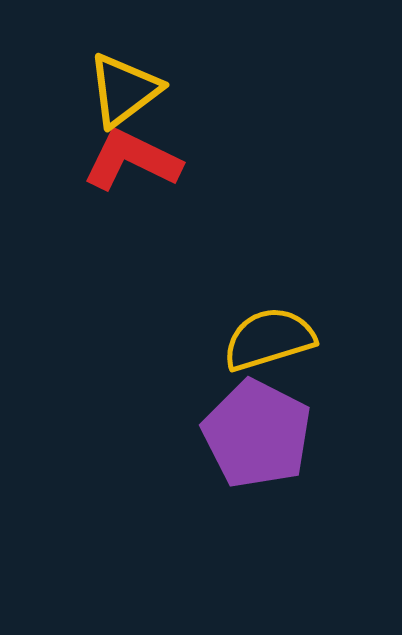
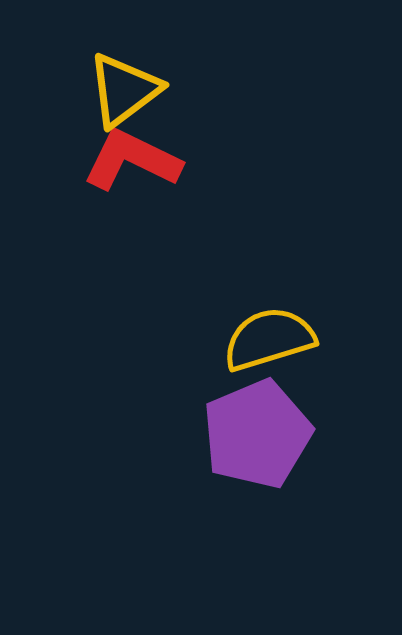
purple pentagon: rotated 22 degrees clockwise
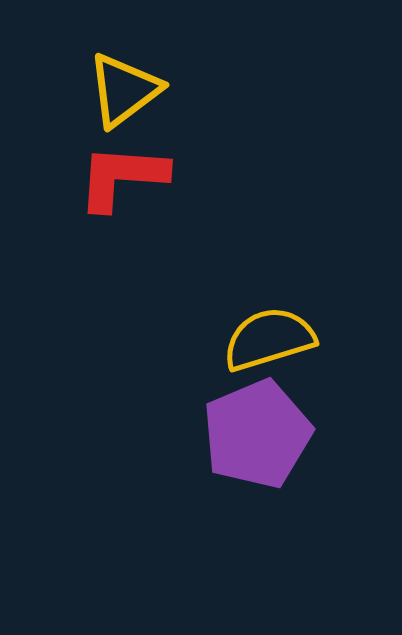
red L-shape: moved 10 px left, 17 px down; rotated 22 degrees counterclockwise
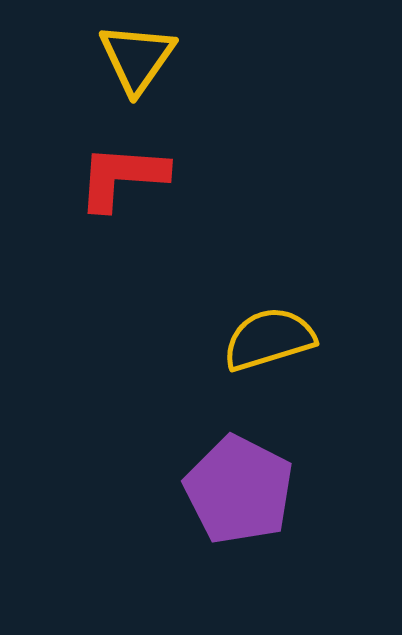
yellow triangle: moved 13 px right, 32 px up; rotated 18 degrees counterclockwise
purple pentagon: moved 18 px left, 56 px down; rotated 22 degrees counterclockwise
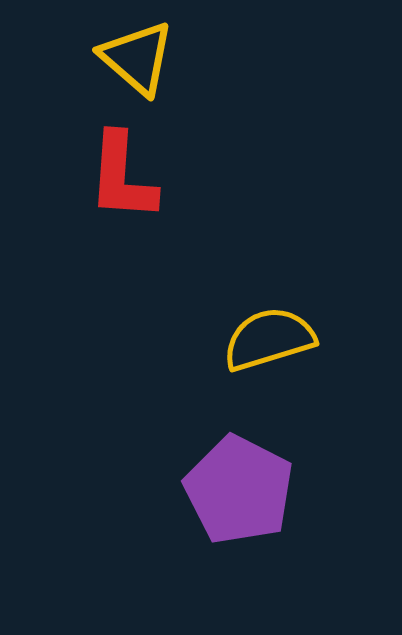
yellow triangle: rotated 24 degrees counterclockwise
red L-shape: rotated 90 degrees counterclockwise
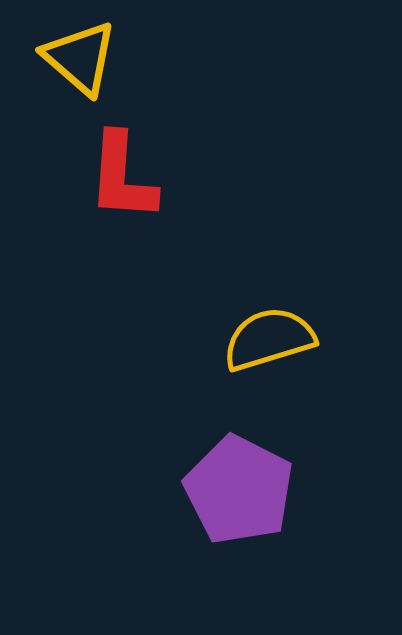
yellow triangle: moved 57 px left
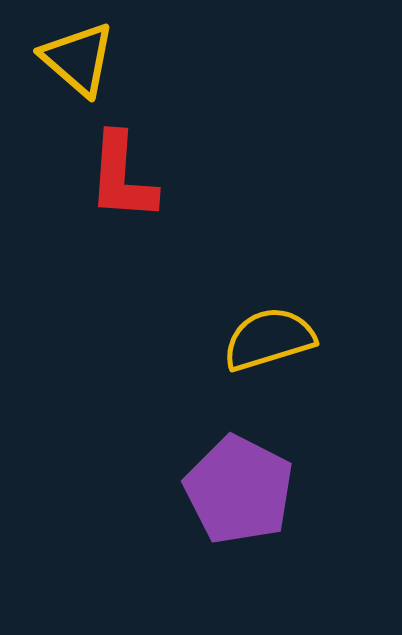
yellow triangle: moved 2 px left, 1 px down
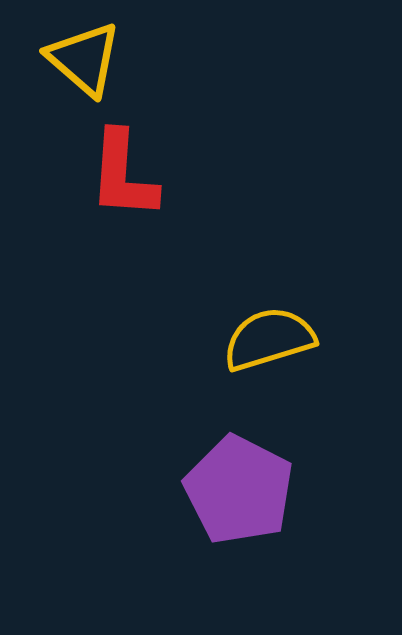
yellow triangle: moved 6 px right
red L-shape: moved 1 px right, 2 px up
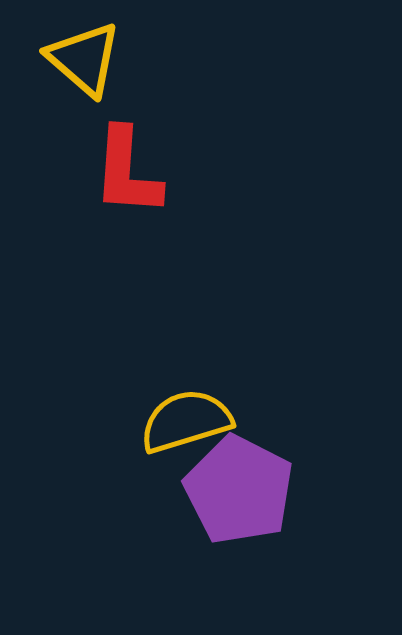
red L-shape: moved 4 px right, 3 px up
yellow semicircle: moved 83 px left, 82 px down
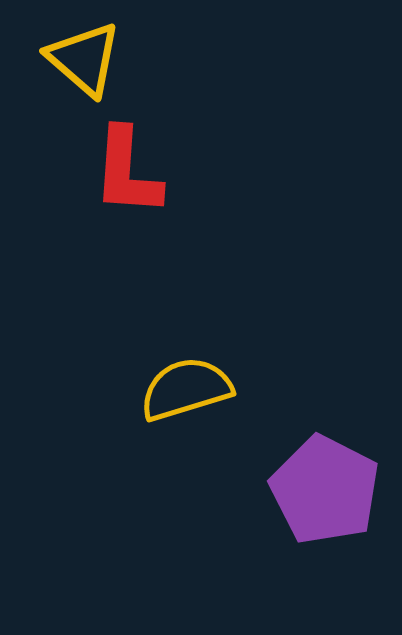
yellow semicircle: moved 32 px up
purple pentagon: moved 86 px right
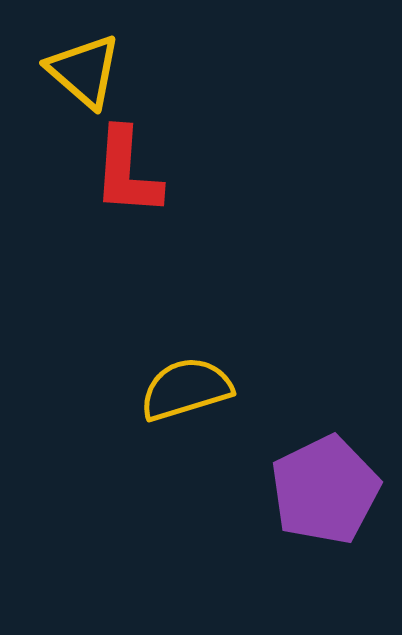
yellow triangle: moved 12 px down
purple pentagon: rotated 19 degrees clockwise
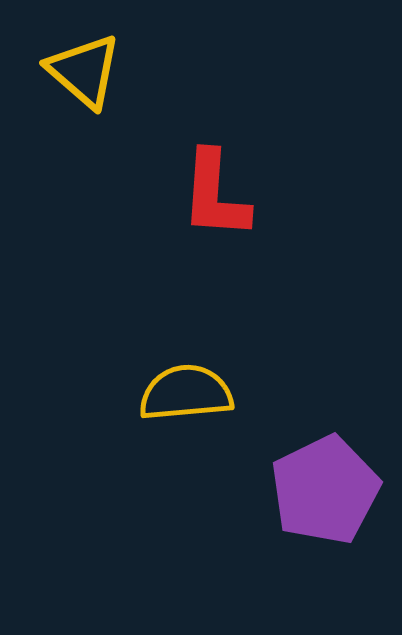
red L-shape: moved 88 px right, 23 px down
yellow semicircle: moved 4 px down; rotated 12 degrees clockwise
